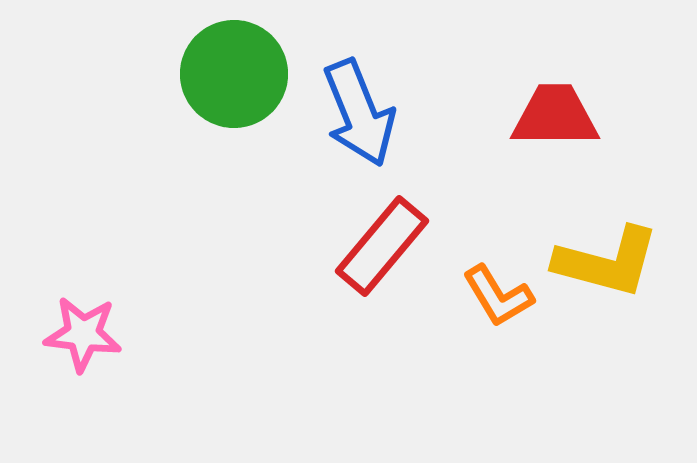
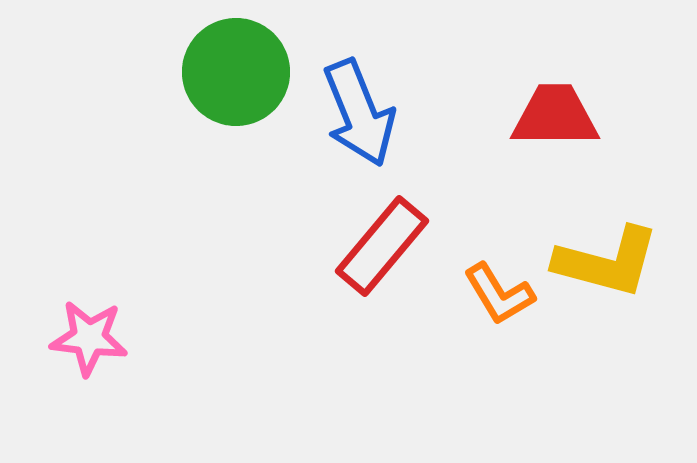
green circle: moved 2 px right, 2 px up
orange L-shape: moved 1 px right, 2 px up
pink star: moved 6 px right, 4 px down
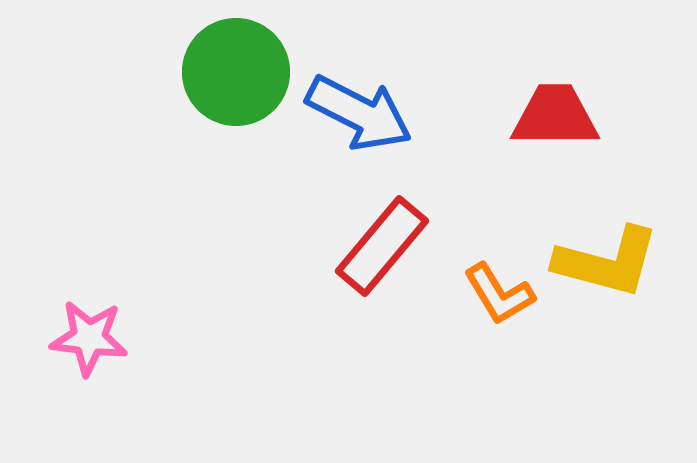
blue arrow: rotated 41 degrees counterclockwise
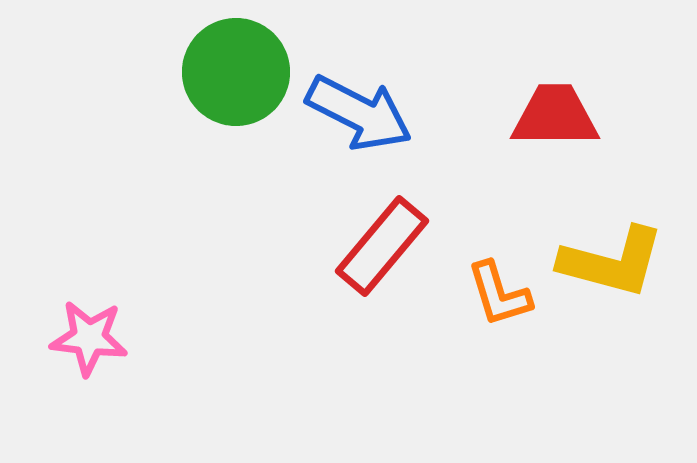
yellow L-shape: moved 5 px right
orange L-shape: rotated 14 degrees clockwise
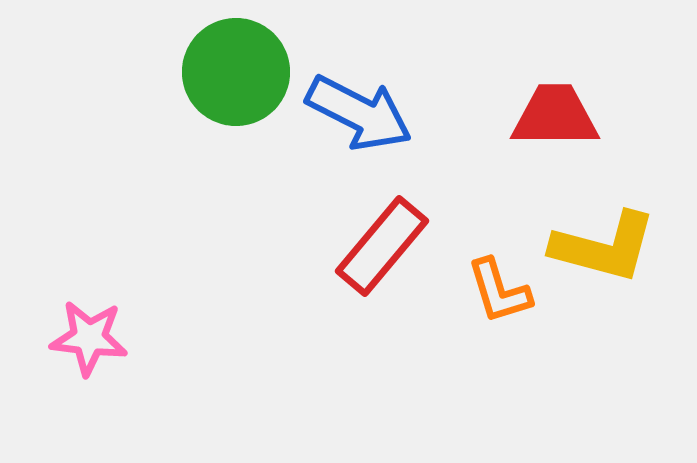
yellow L-shape: moved 8 px left, 15 px up
orange L-shape: moved 3 px up
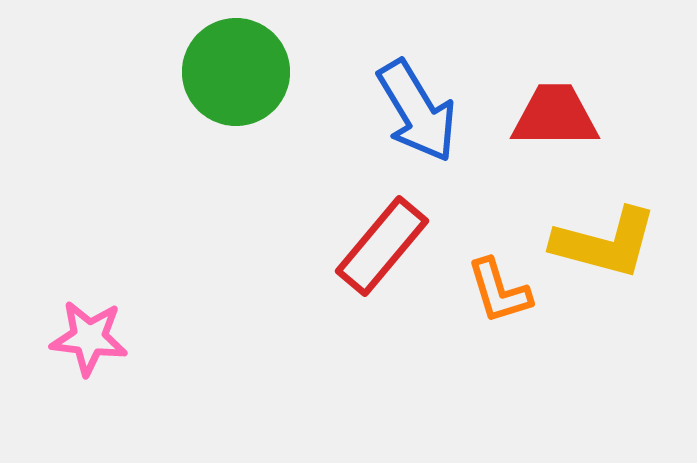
blue arrow: moved 58 px right, 2 px up; rotated 32 degrees clockwise
yellow L-shape: moved 1 px right, 4 px up
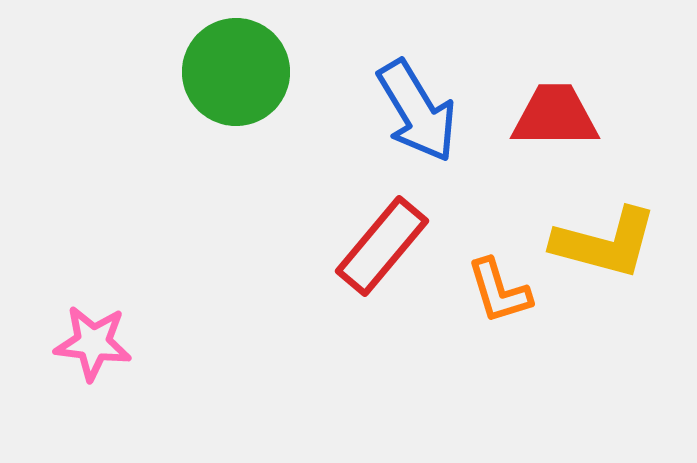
pink star: moved 4 px right, 5 px down
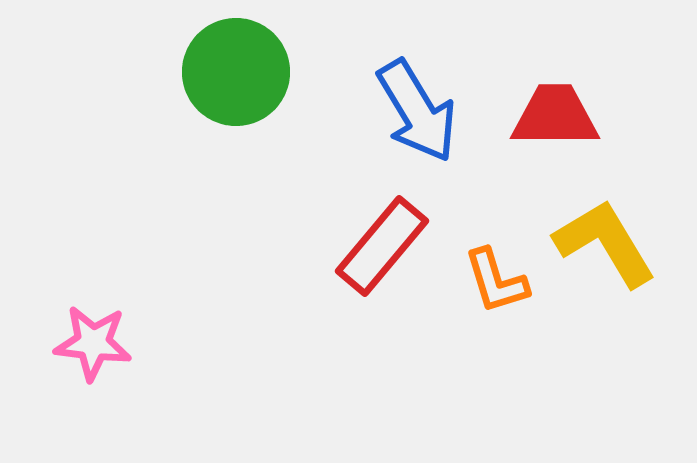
yellow L-shape: rotated 136 degrees counterclockwise
orange L-shape: moved 3 px left, 10 px up
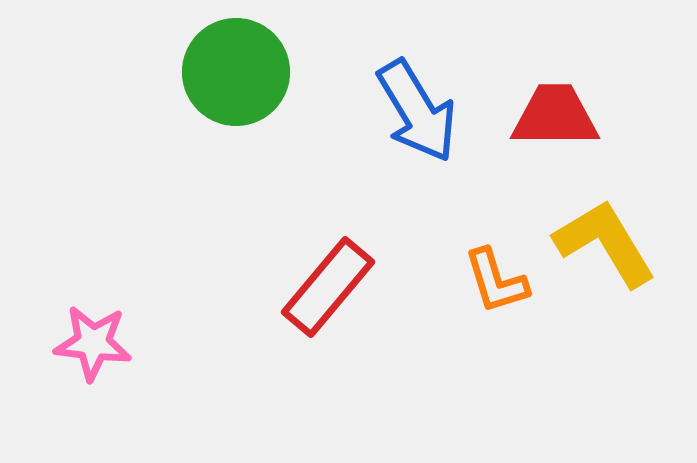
red rectangle: moved 54 px left, 41 px down
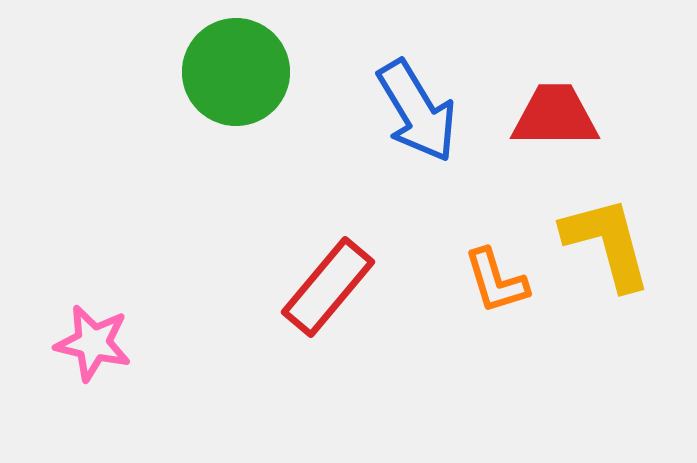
yellow L-shape: moved 2 px right; rotated 16 degrees clockwise
pink star: rotated 6 degrees clockwise
